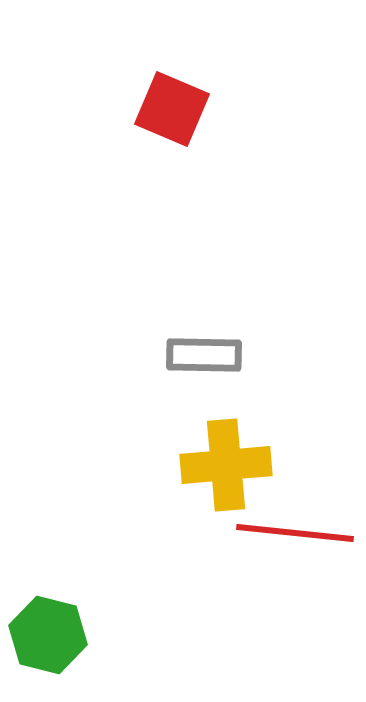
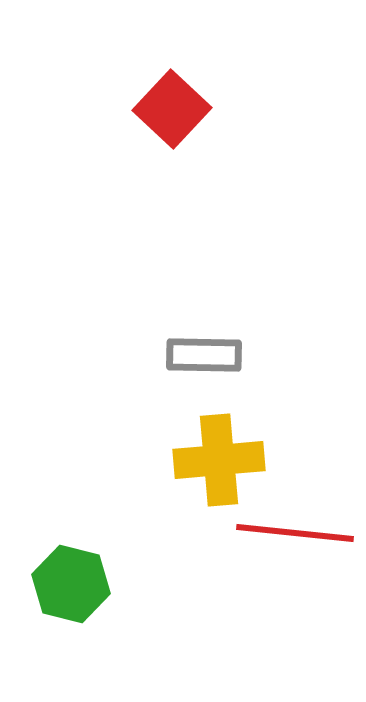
red square: rotated 20 degrees clockwise
yellow cross: moved 7 px left, 5 px up
green hexagon: moved 23 px right, 51 px up
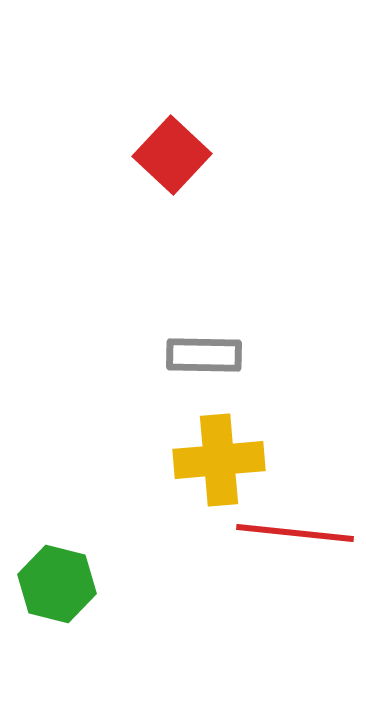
red square: moved 46 px down
green hexagon: moved 14 px left
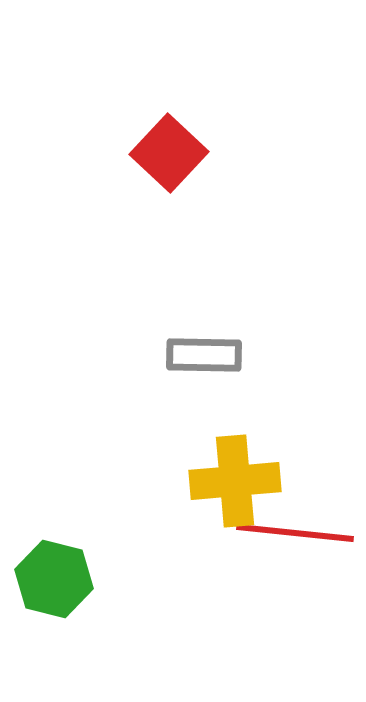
red square: moved 3 px left, 2 px up
yellow cross: moved 16 px right, 21 px down
green hexagon: moved 3 px left, 5 px up
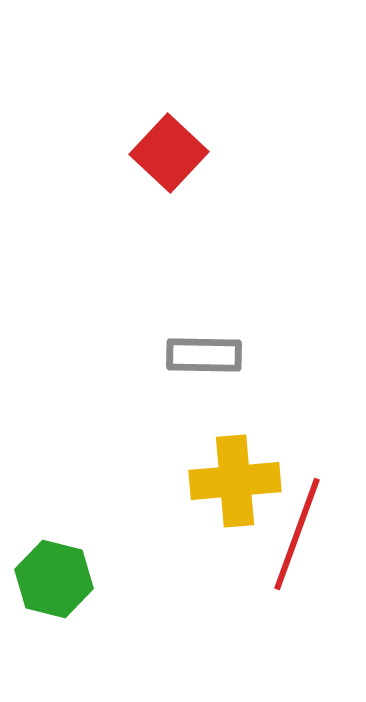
red line: moved 2 px right, 1 px down; rotated 76 degrees counterclockwise
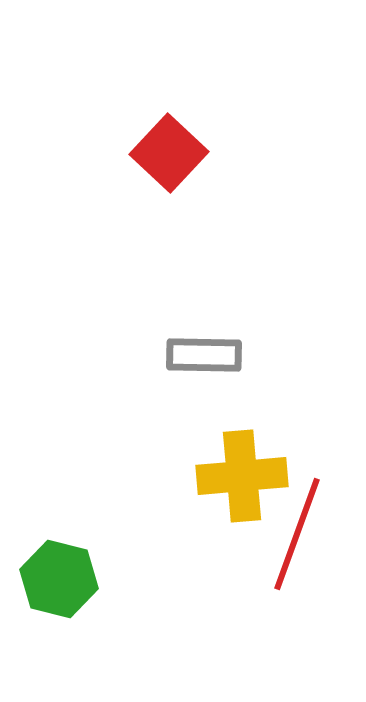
yellow cross: moved 7 px right, 5 px up
green hexagon: moved 5 px right
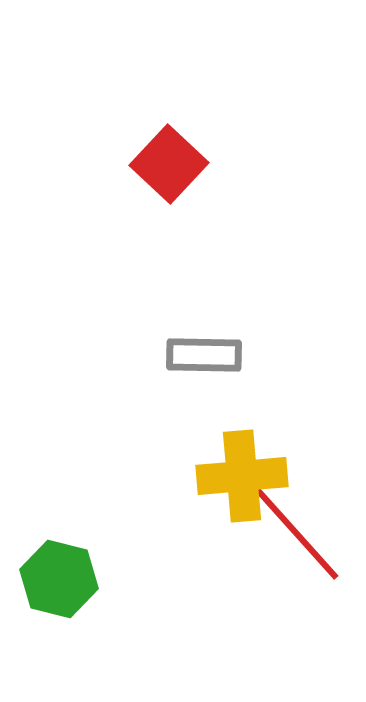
red square: moved 11 px down
red line: rotated 62 degrees counterclockwise
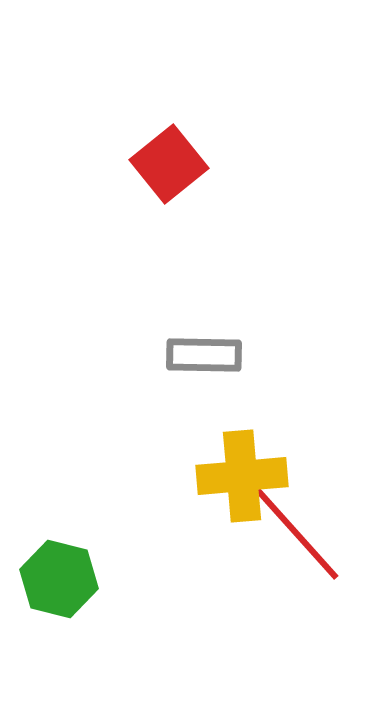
red square: rotated 8 degrees clockwise
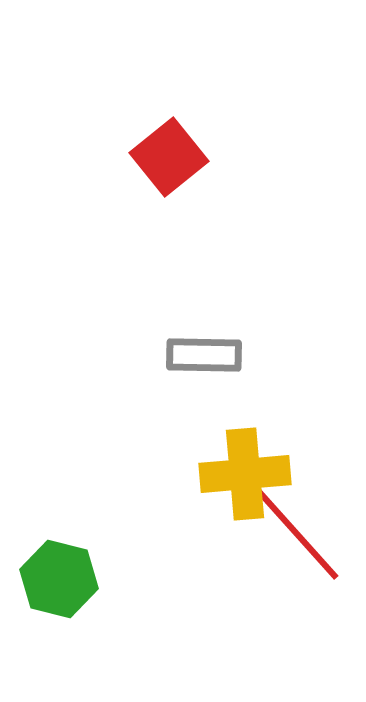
red square: moved 7 px up
yellow cross: moved 3 px right, 2 px up
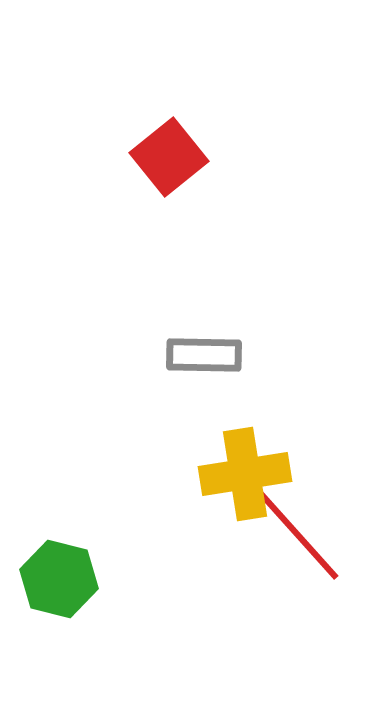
yellow cross: rotated 4 degrees counterclockwise
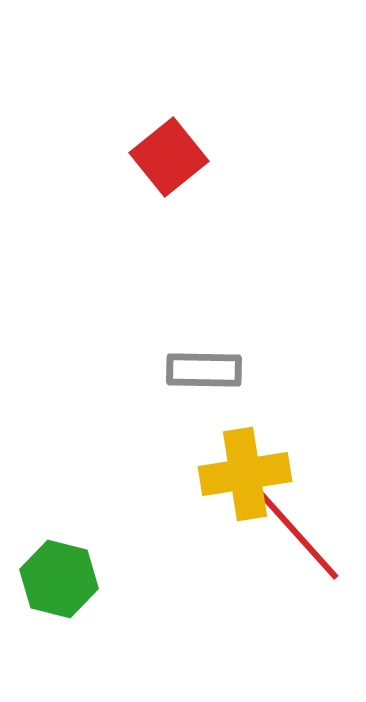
gray rectangle: moved 15 px down
